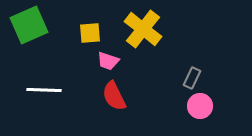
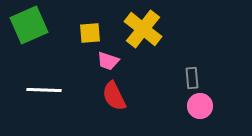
gray rectangle: rotated 30 degrees counterclockwise
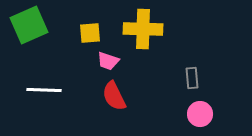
yellow cross: rotated 36 degrees counterclockwise
pink circle: moved 8 px down
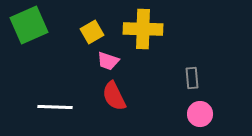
yellow square: moved 2 px right, 1 px up; rotated 25 degrees counterclockwise
white line: moved 11 px right, 17 px down
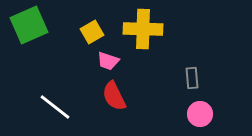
white line: rotated 36 degrees clockwise
